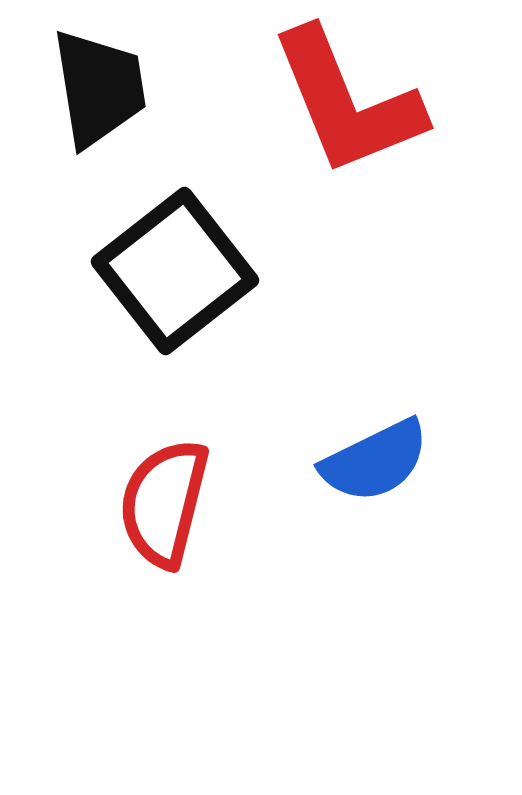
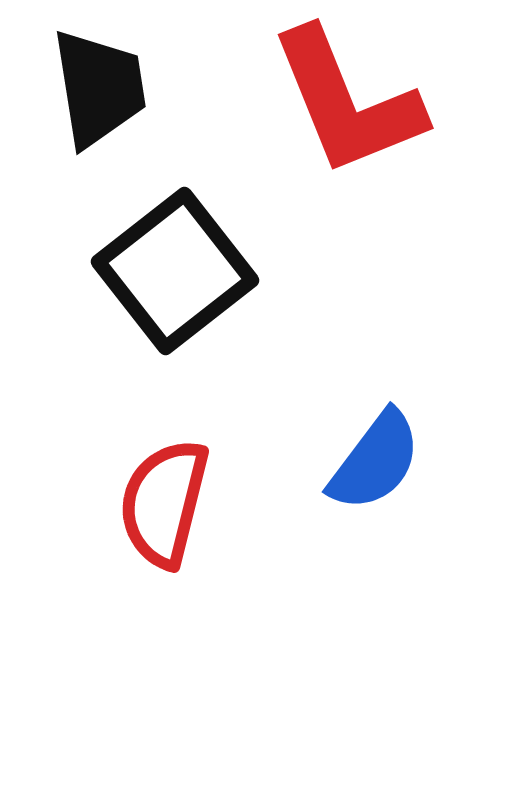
blue semicircle: rotated 27 degrees counterclockwise
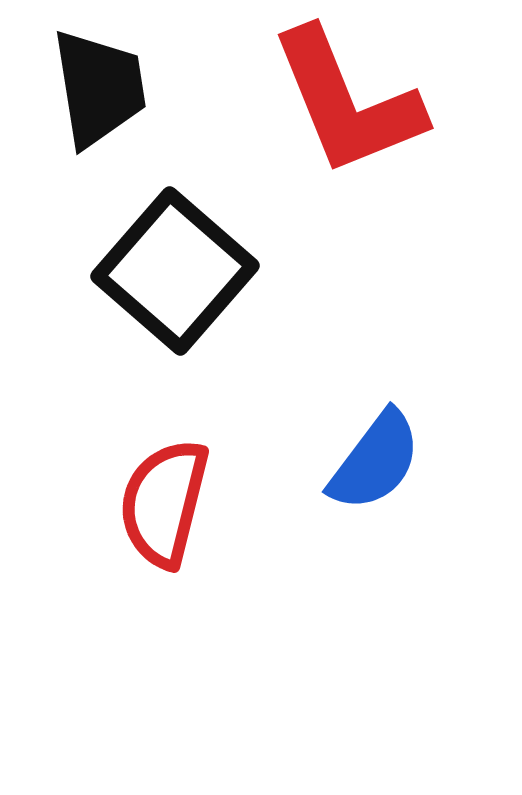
black square: rotated 11 degrees counterclockwise
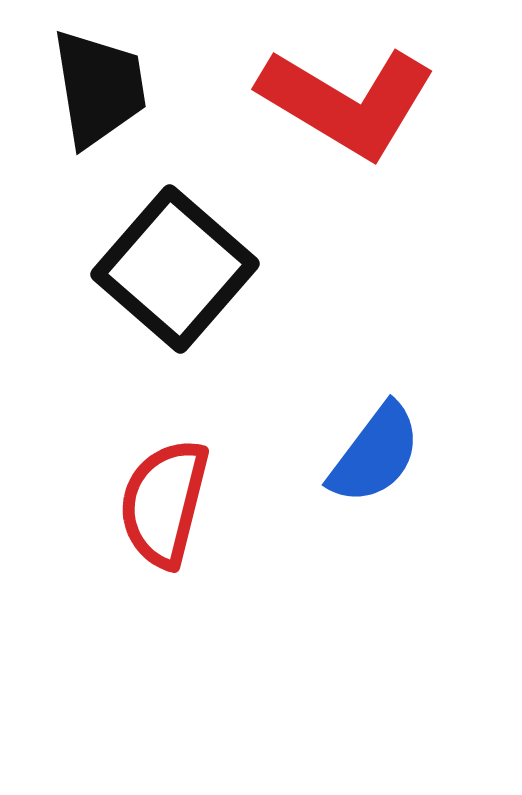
red L-shape: rotated 37 degrees counterclockwise
black square: moved 2 px up
blue semicircle: moved 7 px up
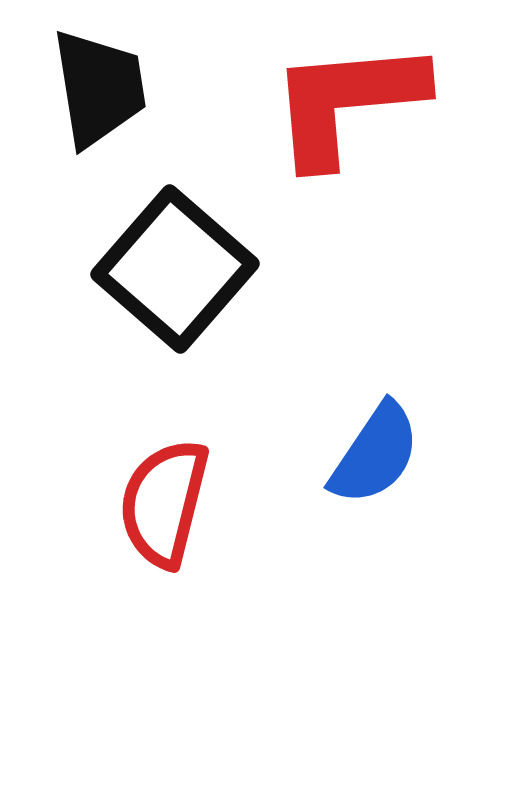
red L-shape: rotated 144 degrees clockwise
blue semicircle: rotated 3 degrees counterclockwise
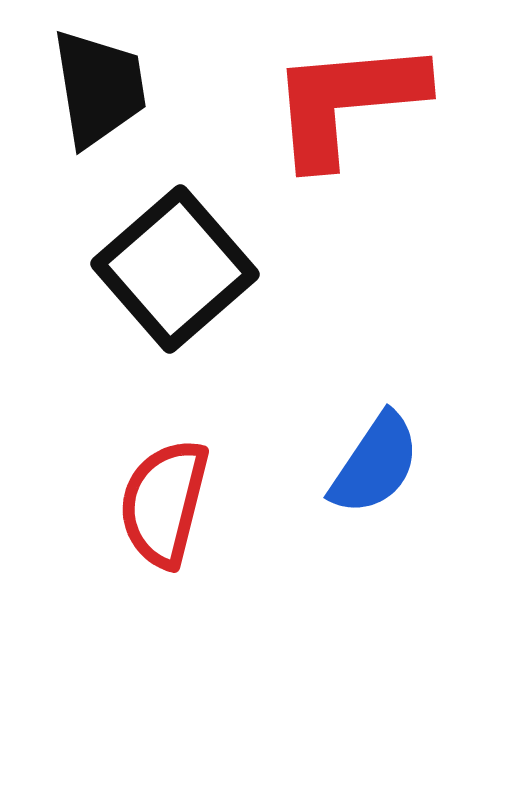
black square: rotated 8 degrees clockwise
blue semicircle: moved 10 px down
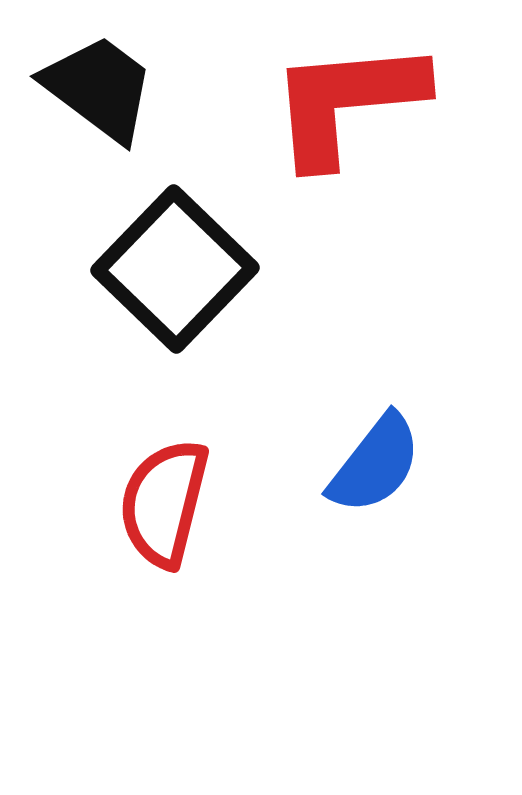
black trapezoid: rotated 44 degrees counterclockwise
black square: rotated 5 degrees counterclockwise
blue semicircle: rotated 4 degrees clockwise
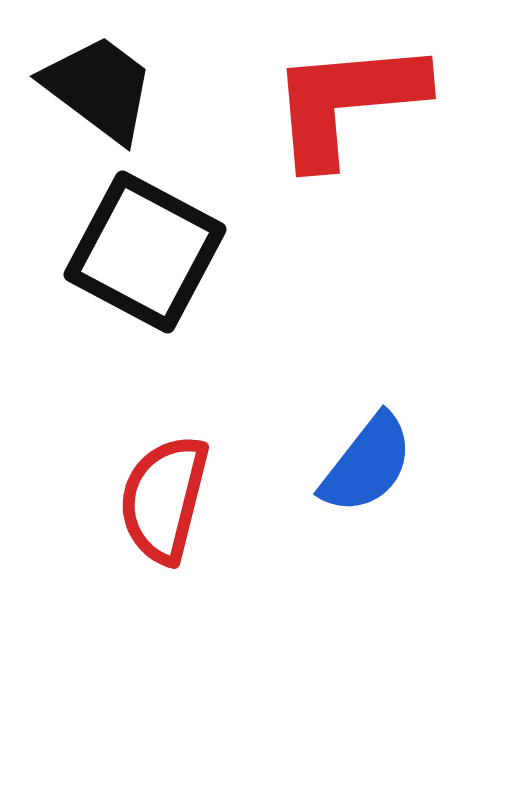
black square: moved 30 px left, 17 px up; rotated 16 degrees counterclockwise
blue semicircle: moved 8 px left
red semicircle: moved 4 px up
